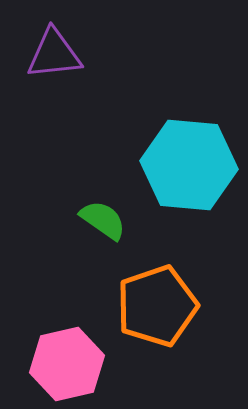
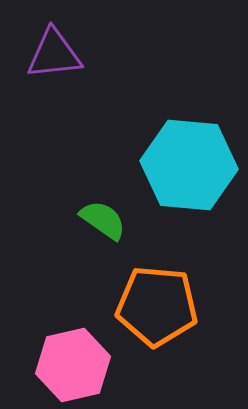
orange pentagon: rotated 24 degrees clockwise
pink hexagon: moved 6 px right, 1 px down
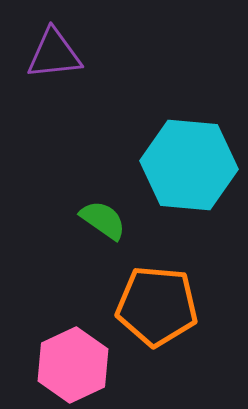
pink hexagon: rotated 12 degrees counterclockwise
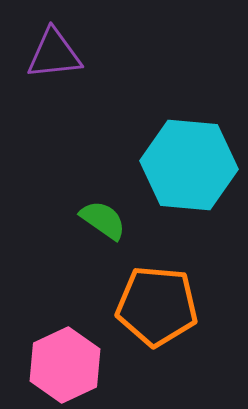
pink hexagon: moved 8 px left
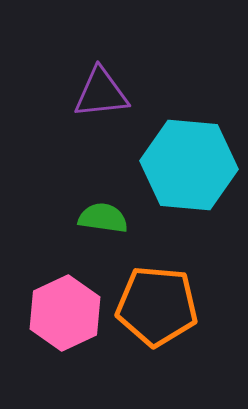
purple triangle: moved 47 px right, 39 px down
green semicircle: moved 2 px up; rotated 27 degrees counterclockwise
pink hexagon: moved 52 px up
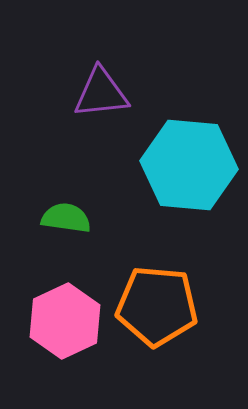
green semicircle: moved 37 px left
pink hexagon: moved 8 px down
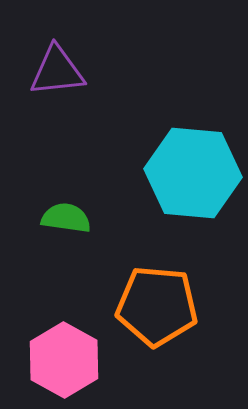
purple triangle: moved 44 px left, 22 px up
cyan hexagon: moved 4 px right, 8 px down
pink hexagon: moved 1 px left, 39 px down; rotated 6 degrees counterclockwise
